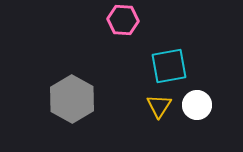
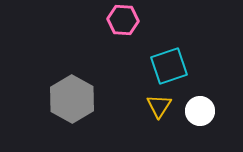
cyan square: rotated 9 degrees counterclockwise
white circle: moved 3 px right, 6 px down
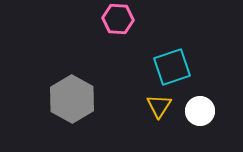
pink hexagon: moved 5 px left, 1 px up
cyan square: moved 3 px right, 1 px down
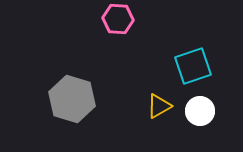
cyan square: moved 21 px right, 1 px up
gray hexagon: rotated 12 degrees counterclockwise
yellow triangle: rotated 28 degrees clockwise
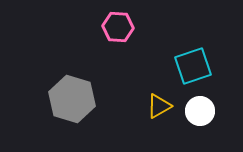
pink hexagon: moved 8 px down
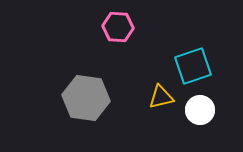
gray hexagon: moved 14 px right, 1 px up; rotated 9 degrees counterclockwise
yellow triangle: moved 2 px right, 9 px up; rotated 16 degrees clockwise
white circle: moved 1 px up
